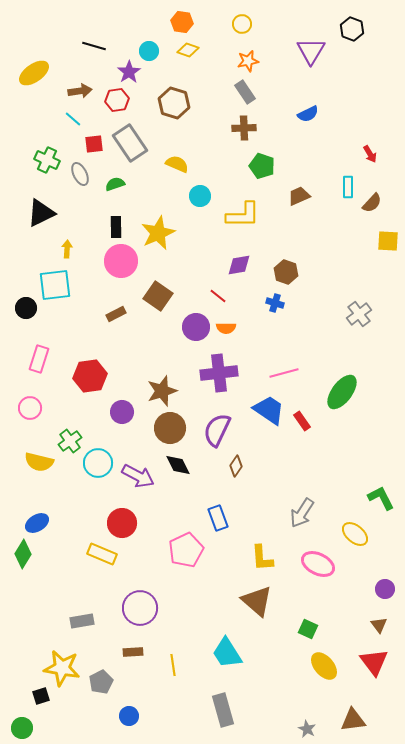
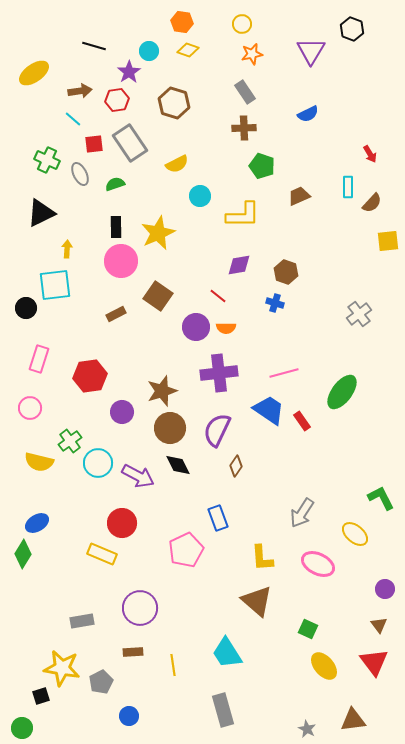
orange star at (248, 61): moved 4 px right, 7 px up
yellow semicircle at (177, 164): rotated 130 degrees clockwise
yellow square at (388, 241): rotated 10 degrees counterclockwise
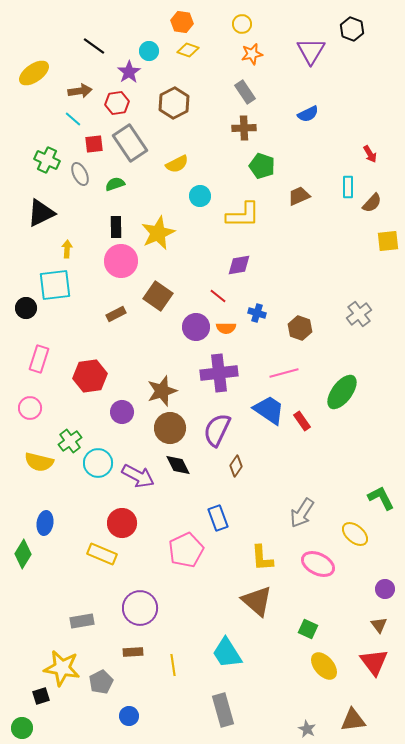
black line at (94, 46): rotated 20 degrees clockwise
red hexagon at (117, 100): moved 3 px down
brown hexagon at (174, 103): rotated 16 degrees clockwise
brown hexagon at (286, 272): moved 14 px right, 56 px down
blue cross at (275, 303): moved 18 px left, 10 px down
blue ellipse at (37, 523): moved 8 px right; rotated 50 degrees counterclockwise
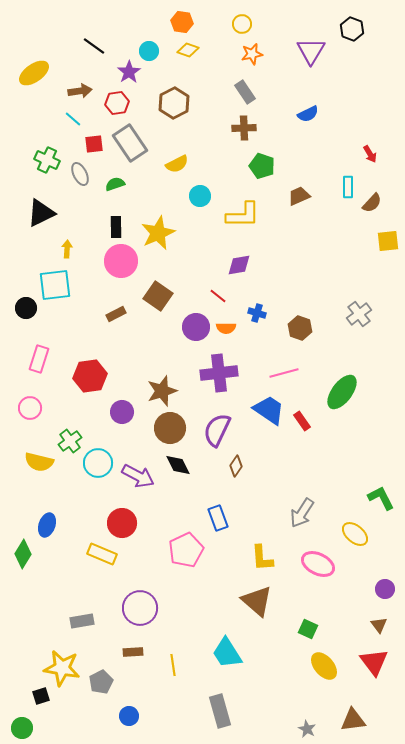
blue ellipse at (45, 523): moved 2 px right, 2 px down; rotated 10 degrees clockwise
gray rectangle at (223, 710): moved 3 px left, 1 px down
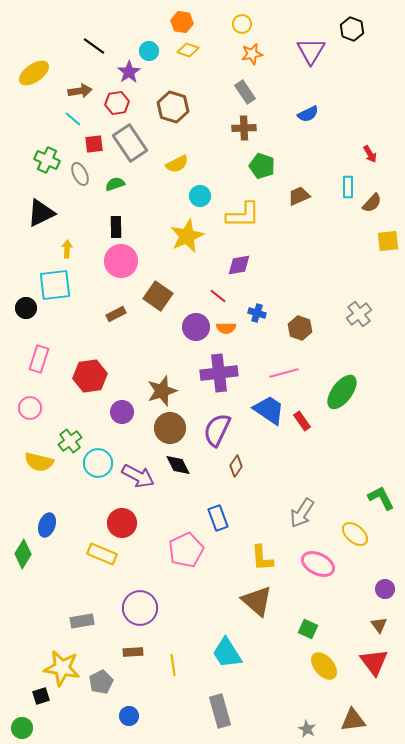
brown hexagon at (174, 103): moved 1 px left, 4 px down; rotated 16 degrees counterclockwise
yellow star at (158, 233): moved 29 px right, 3 px down
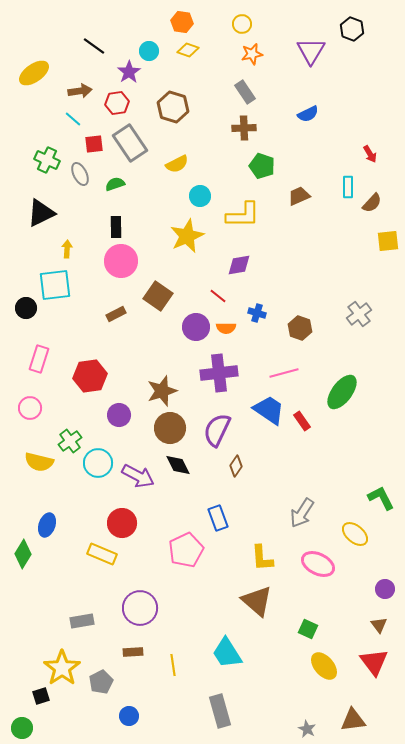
purple circle at (122, 412): moved 3 px left, 3 px down
yellow star at (62, 668): rotated 27 degrees clockwise
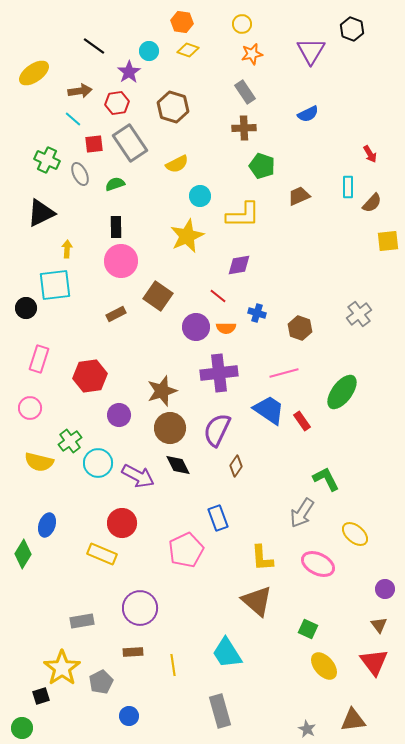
green L-shape at (381, 498): moved 55 px left, 19 px up
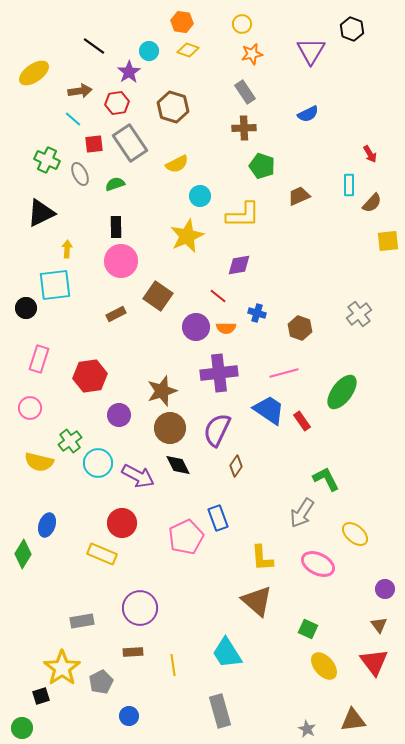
cyan rectangle at (348, 187): moved 1 px right, 2 px up
pink pentagon at (186, 550): moved 13 px up
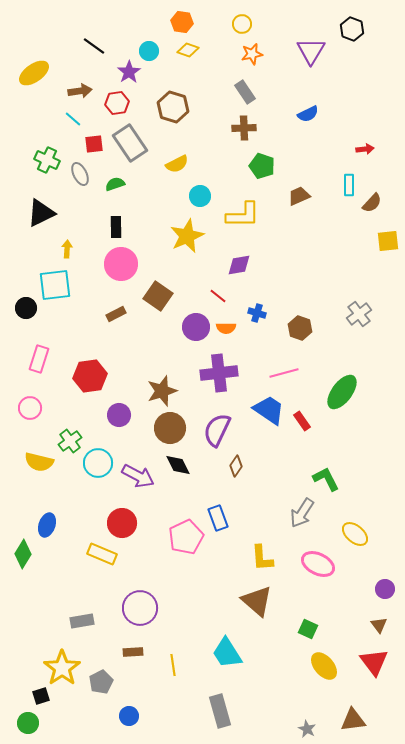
red arrow at (370, 154): moved 5 px left, 5 px up; rotated 66 degrees counterclockwise
pink circle at (121, 261): moved 3 px down
green circle at (22, 728): moved 6 px right, 5 px up
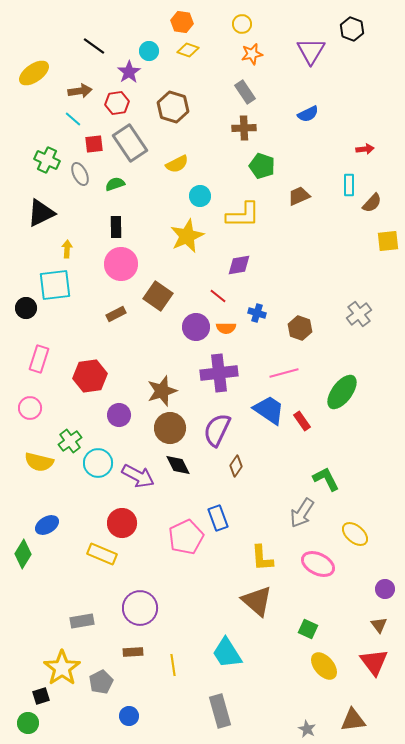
blue ellipse at (47, 525): rotated 40 degrees clockwise
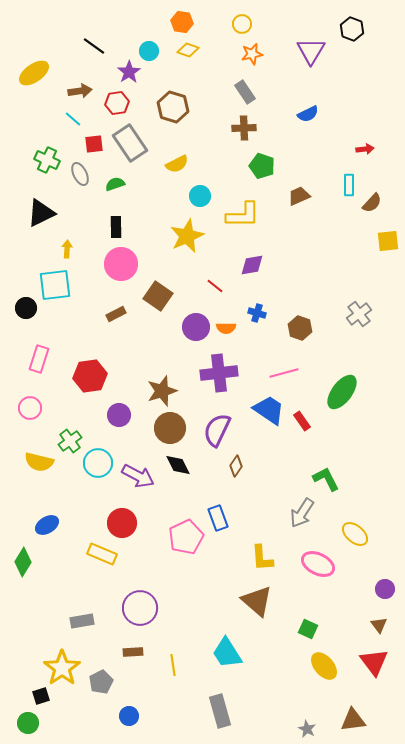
purple diamond at (239, 265): moved 13 px right
red line at (218, 296): moved 3 px left, 10 px up
green diamond at (23, 554): moved 8 px down
